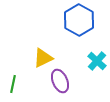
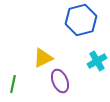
blue hexagon: moved 2 px right; rotated 16 degrees clockwise
cyan cross: rotated 18 degrees clockwise
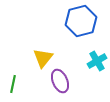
blue hexagon: moved 1 px down
yellow triangle: rotated 25 degrees counterclockwise
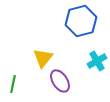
purple ellipse: rotated 10 degrees counterclockwise
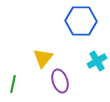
blue hexagon: rotated 16 degrees clockwise
purple ellipse: rotated 15 degrees clockwise
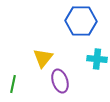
cyan cross: moved 2 px up; rotated 36 degrees clockwise
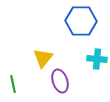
green line: rotated 24 degrees counterclockwise
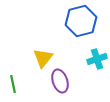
blue hexagon: rotated 16 degrees counterclockwise
cyan cross: rotated 24 degrees counterclockwise
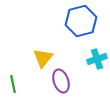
purple ellipse: moved 1 px right
